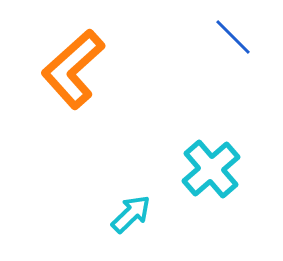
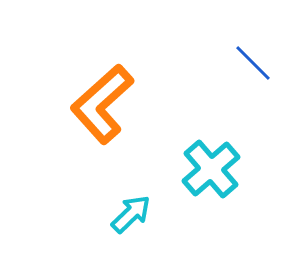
blue line: moved 20 px right, 26 px down
orange L-shape: moved 29 px right, 35 px down
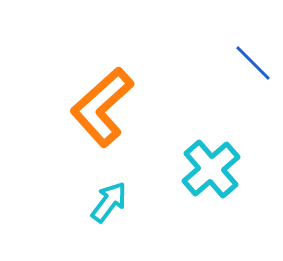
orange L-shape: moved 3 px down
cyan arrow: moved 22 px left, 12 px up; rotated 9 degrees counterclockwise
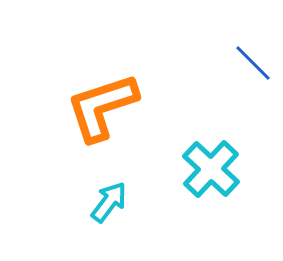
orange L-shape: rotated 24 degrees clockwise
cyan cross: rotated 6 degrees counterclockwise
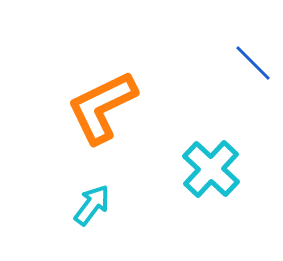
orange L-shape: rotated 8 degrees counterclockwise
cyan arrow: moved 17 px left, 3 px down
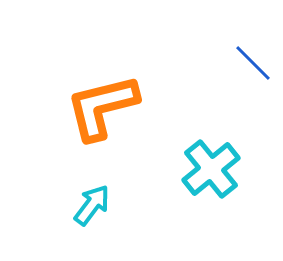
orange L-shape: rotated 12 degrees clockwise
cyan cross: rotated 8 degrees clockwise
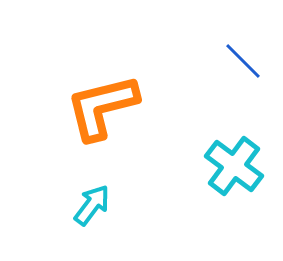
blue line: moved 10 px left, 2 px up
cyan cross: moved 23 px right, 3 px up; rotated 14 degrees counterclockwise
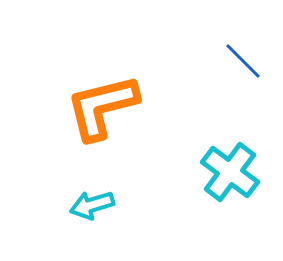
cyan cross: moved 4 px left, 6 px down
cyan arrow: rotated 144 degrees counterclockwise
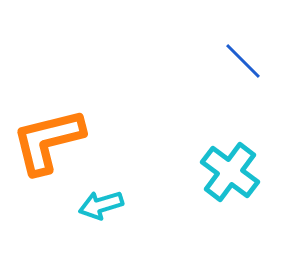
orange L-shape: moved 54 px left, 34 px down
cyan arrow: moved 9 px right
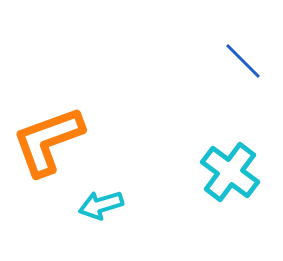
orange L-shape: rotated 6 degrees counterclockwise
